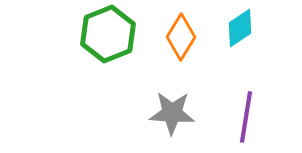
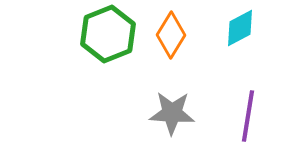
cyan diamond: rotated 6 degrees clockwise
orange diamond: moved 10 px left, 2 px up
purple line: moved 2 px right, 1 px up
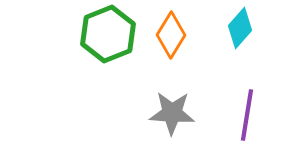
cyan diamond: rotated 21 degrees counterclockwise
purple line: moved 1 px left, 1 px up
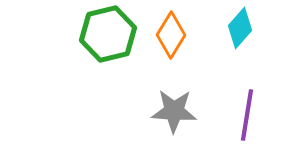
green hexagon: rotated 8 degrees clockwise
gray star: moved 2 px right, 2 px up
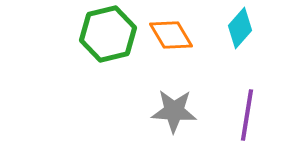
orange diamond: rotated 63 degrees counterclockwise
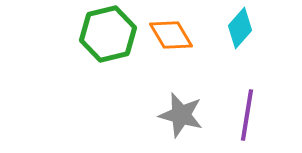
gray star: moved 7 px right, 4 px down; rotated 12 degrees clockwise
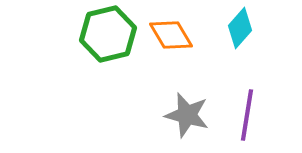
gray star: moved 6 px right
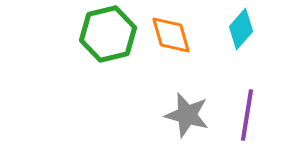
cyan diamond: moved 1 px right, 1 px down
orange diamond: rotated 15 degrees clockwise
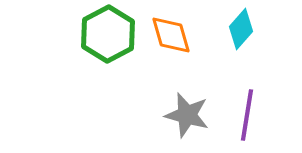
green hexagon: rotated 14 degrees counterclockwise
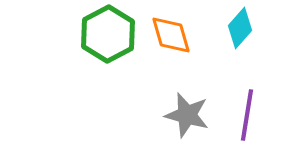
cyan diamond: moved 1 px left, 1 px up
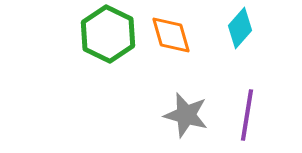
green hexagon: rotated 6 degrees counterclockwise
gray star: moved 1 px left
